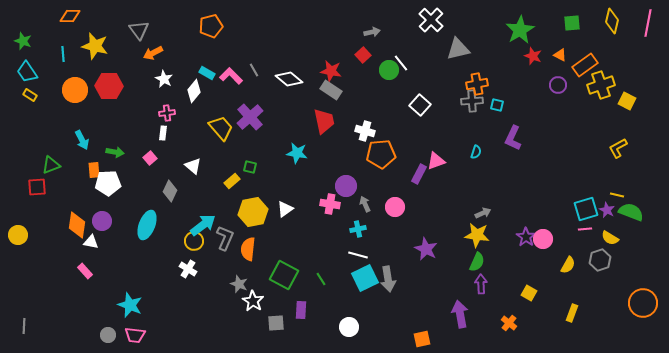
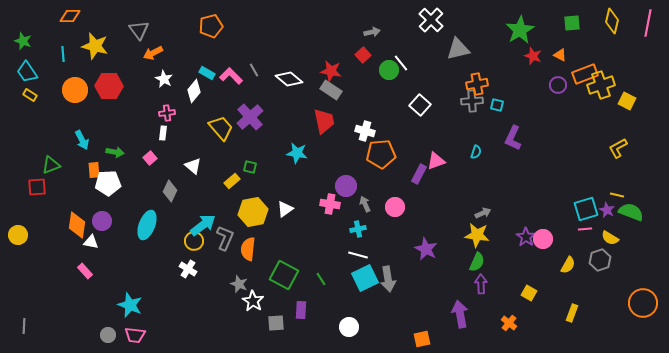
orange rectangle at (585, 65): moved 9 px down; rotated 15 degrees clockwise
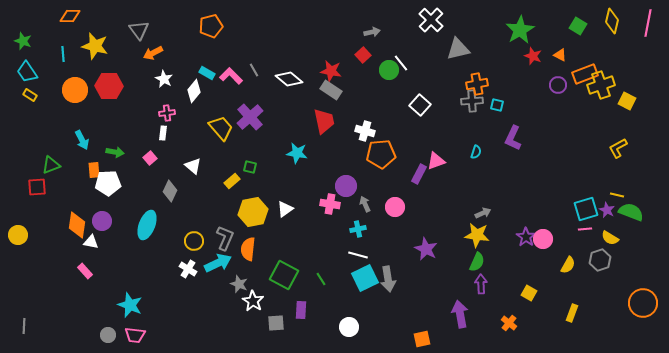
green square at (572, 23): moved 6 px right, 3 px down; rotated 36 degrees clockwise
cyan arrow at (203, 225): moved 15 px right, 38 px down; rotated 12 degrees clockwise
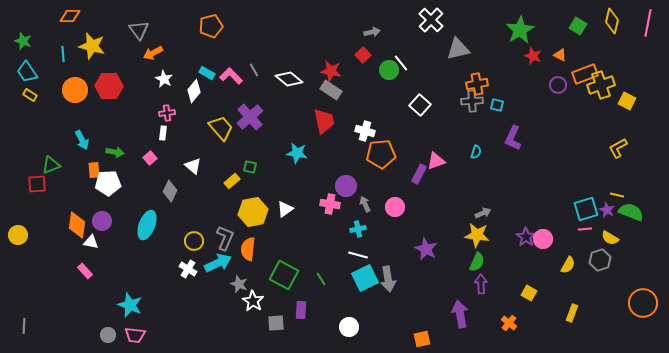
yellow star at (95, 46): moved 3 px left
red square at (37, 187): moved 3 px up
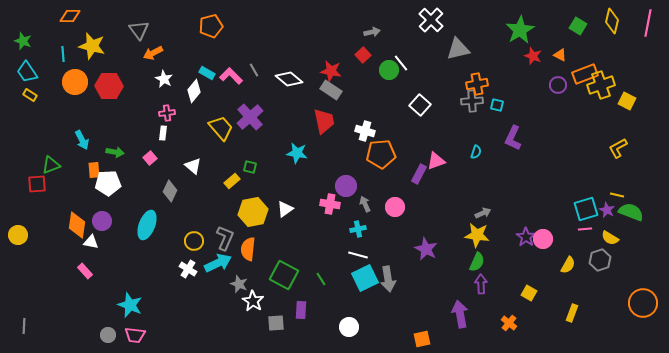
orange circle at (75, 90): moved 8 px up
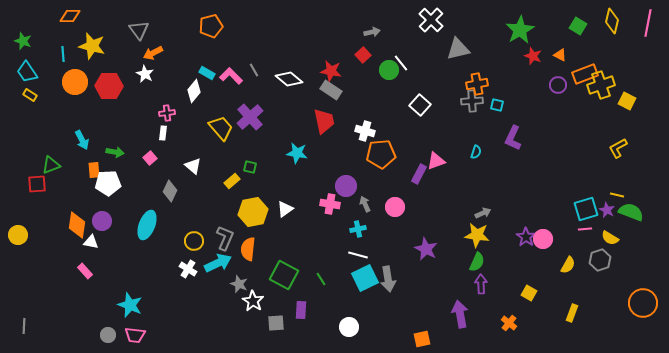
white star at (164, 79): moved 19 px left, 5 px up
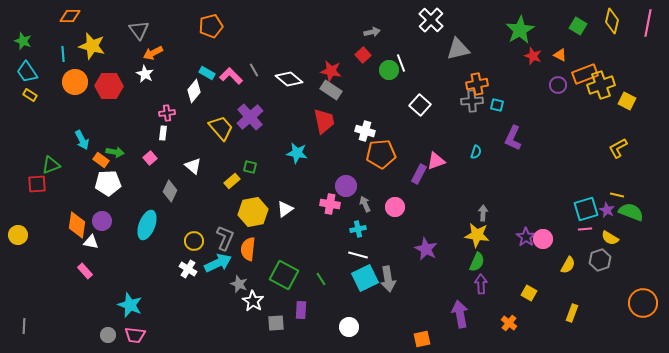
white line at (401, 63): rotated 18 degrees clockwise
orange rectangle at (94, 170): moved 7 px right, 10 px up; rotated 49 degrees counterclockwise
gray arrow at (483, 213): rotated 63 degrees counterclockwise
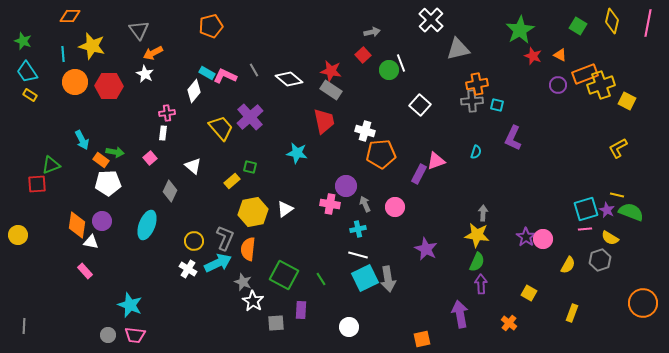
pink L-shape at (231, 76): moved 6 px left; rotated 20 degrees counterclockwise
gray star at (239, 284): moved 4 px right, 2 px up
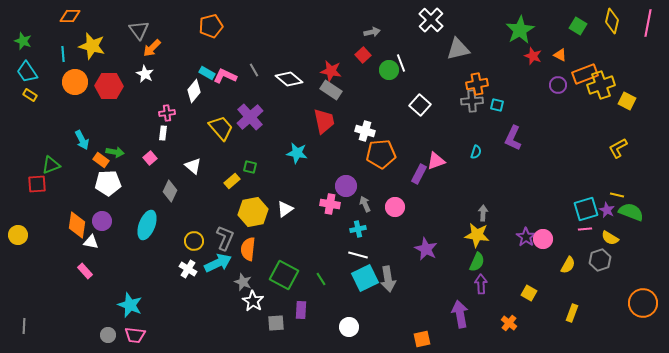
orange arrow at (153, 53): moved 1 px left, 5 px up; rotated 18 degrees counterclockwise
